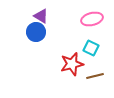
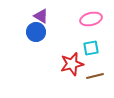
pink ellipse: moved 1 px left
cyan square: rotated 35 degrees counterclockwise
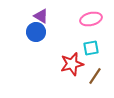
brown line: rotated 42 degrees counterclockwise
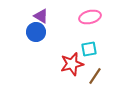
pink ellipse: moved 1 px left, 2 px up
cyan square: moved 2 px left, 1 px down
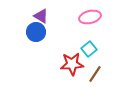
cyan square: rotated 28 degrees counterclockwise
red star: rotated 10 degrees clockwise
brown line: moved 2 px up
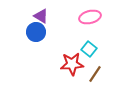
cyan square: rotated 14 degrees counterclockwise
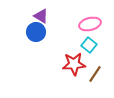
pink ellipse: moved 7 px down
cyan square: moved 4 px up
red star: moved 2 px right
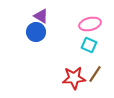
cyan square: rotated 14 degrees counterclockwise
red star: moved 14 px down
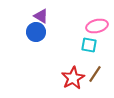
pink ellipse: moved 7 px right, 2 px down
cyan square: rotated 14 degrees counterclockwise
red star: moved 1 px left; rotated 25 degrees counterclockwise
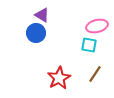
purple triangle: moved 1 px right, 1 px up
blue circle: moved 1 px down
red star: moved 14 px left
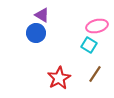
cyan square: rotated 21 degrees clockwise
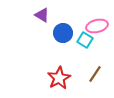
blue circle: moved 27 px right
cyan square: moved 4 px left, 5 px up
